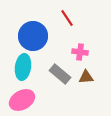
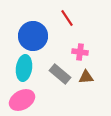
cyan ellipse: moved 1 px right, 1 px down
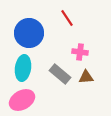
blue circle: moved 4 px left, 3 px up
cyan ellipse: moved 1 px left
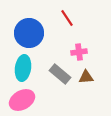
pink cross: moved 1 px left; rotated 14 degrees counterclockwise
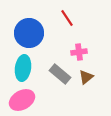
brown triangle: rotated 35 degrees counterclockwise
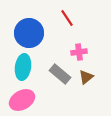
cyan ellipse: moved 1 px up
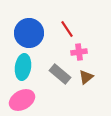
red line: moved 11 px down
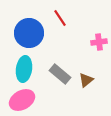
red line: moved 7 px left, 11 px up
pink cross: moved 20 px right, 10 px up
cyan ellipse: moved 1 px right, 2 px down
brown triangle: moved 3 px down
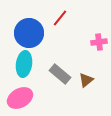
red line: rotated 72 degrees clockwise
cyan ellipse: moved 5 px up
pink ellipse: moved 2 px left, 2 px up
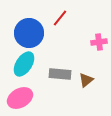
cyan ellipse: rotated 25 degrees clockwise
gray rectangle: rotated 35 degrees counterclockwise
